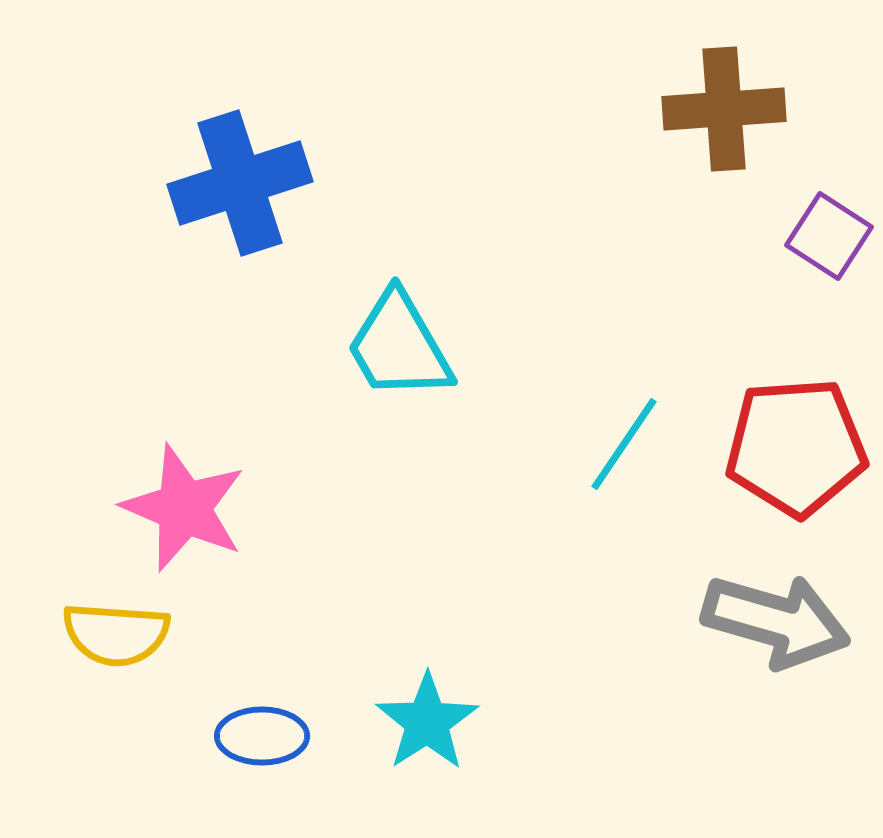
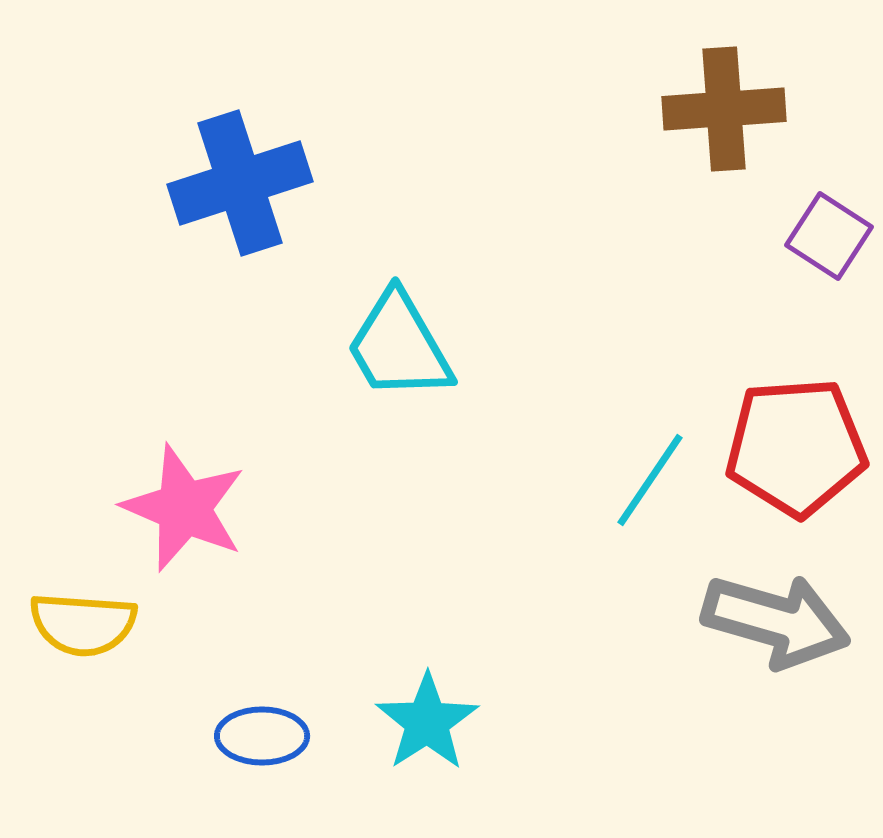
cyan line: moved 26 px right, 36 px down
yellow semicircle: moved 33 px left, 10 px up
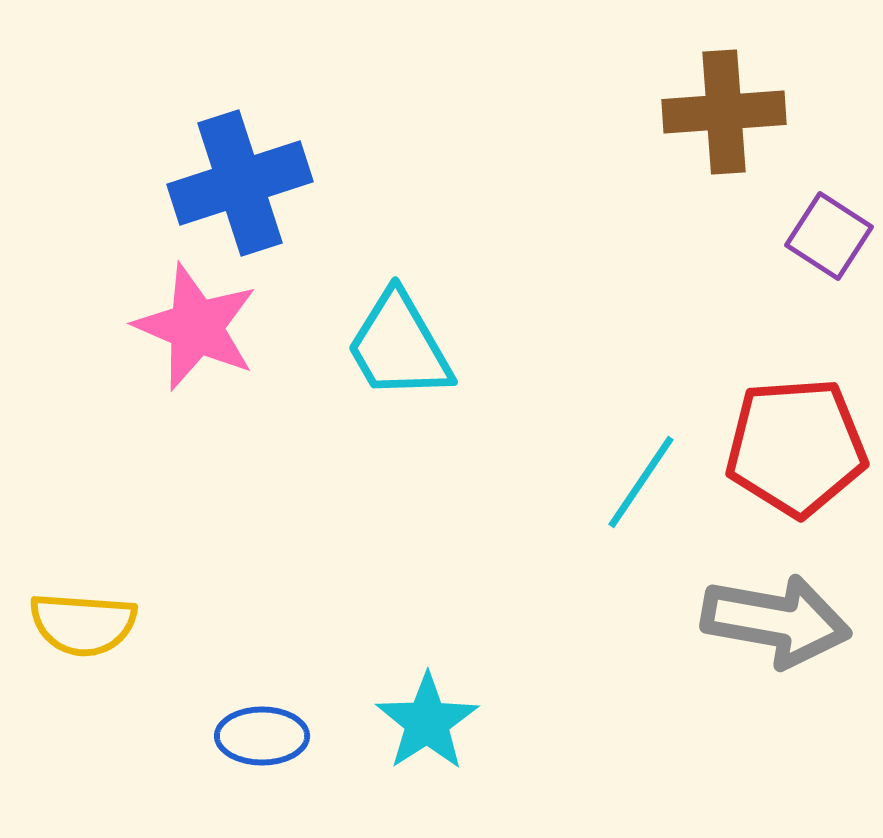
brown cross: moved 3 px down
cyan line: moved 9 px left, 2 px down
pink star: moved 12 px right, 181 px up
gray arrow: rotated 6 degrees counterclockwise
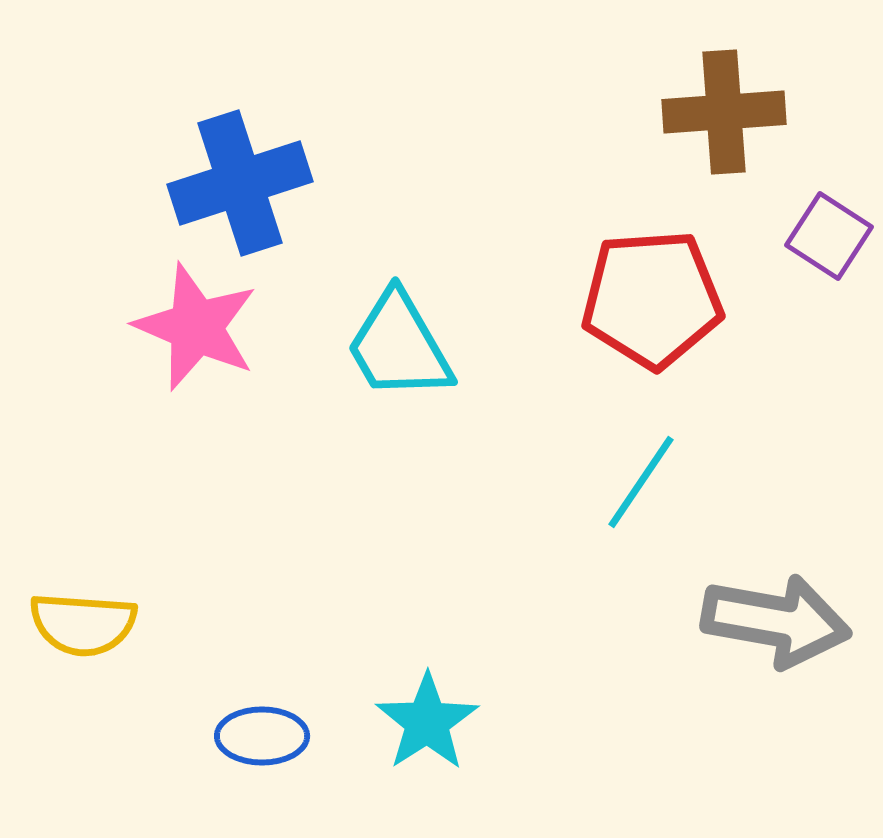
red pentagon: moved 144 px left, 148 px up
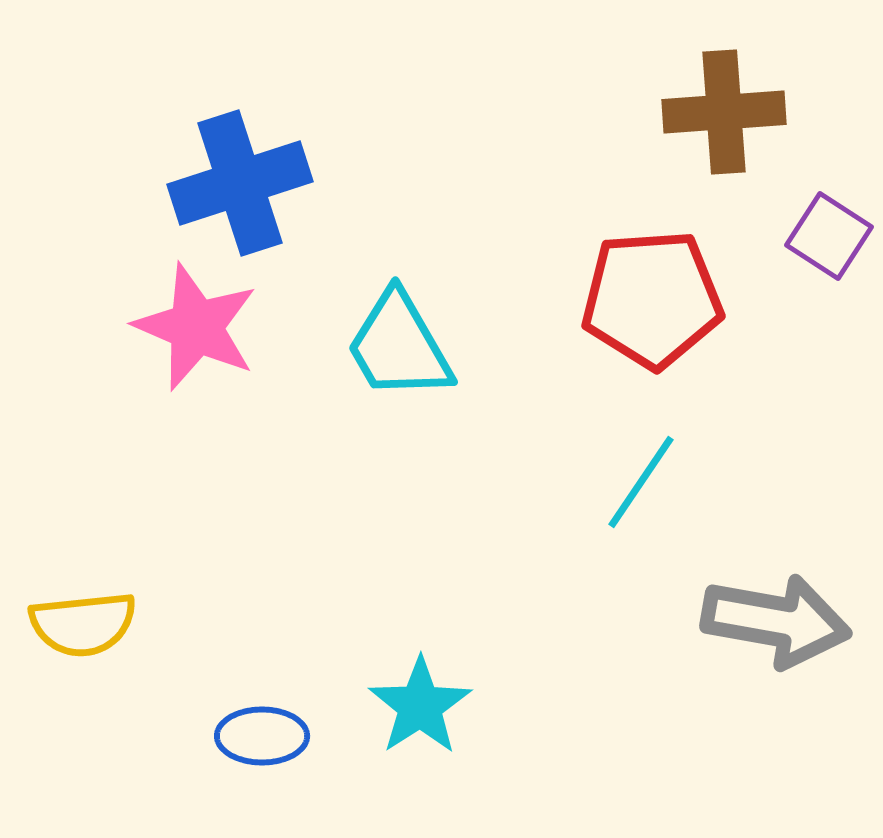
yellow semicircle: rotated 10 degrees counterclockwise
cyan star: moved 7 px left, 16 px up
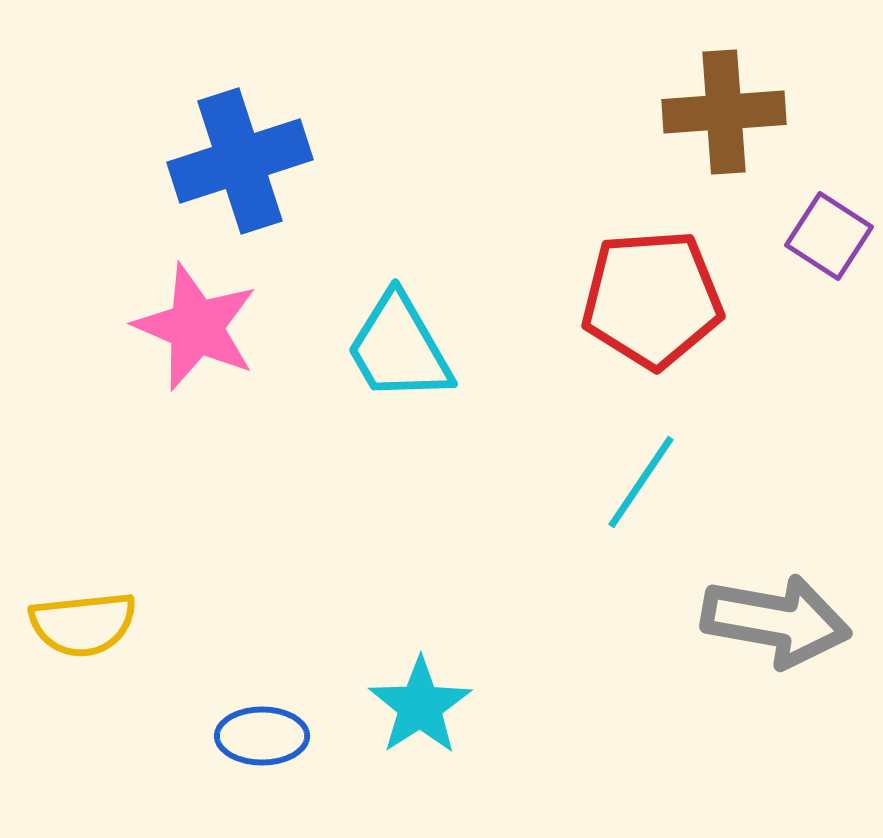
blue cross: moved 22 px up
cyan trapezoid: moved 2 px down
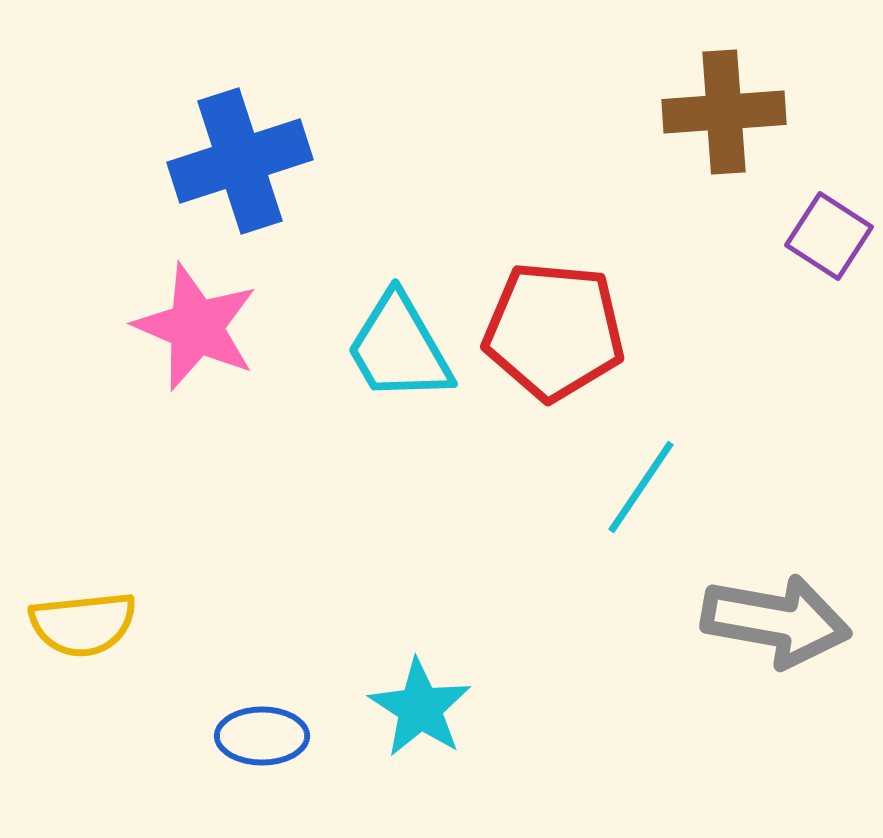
red pentagon: moved 98 px left, 32 px down; rotated 9 degrees clockwise
cyan line: moved 5 px down
cyan star: moved 2 px down; rotated 6 degrees counterclockwise
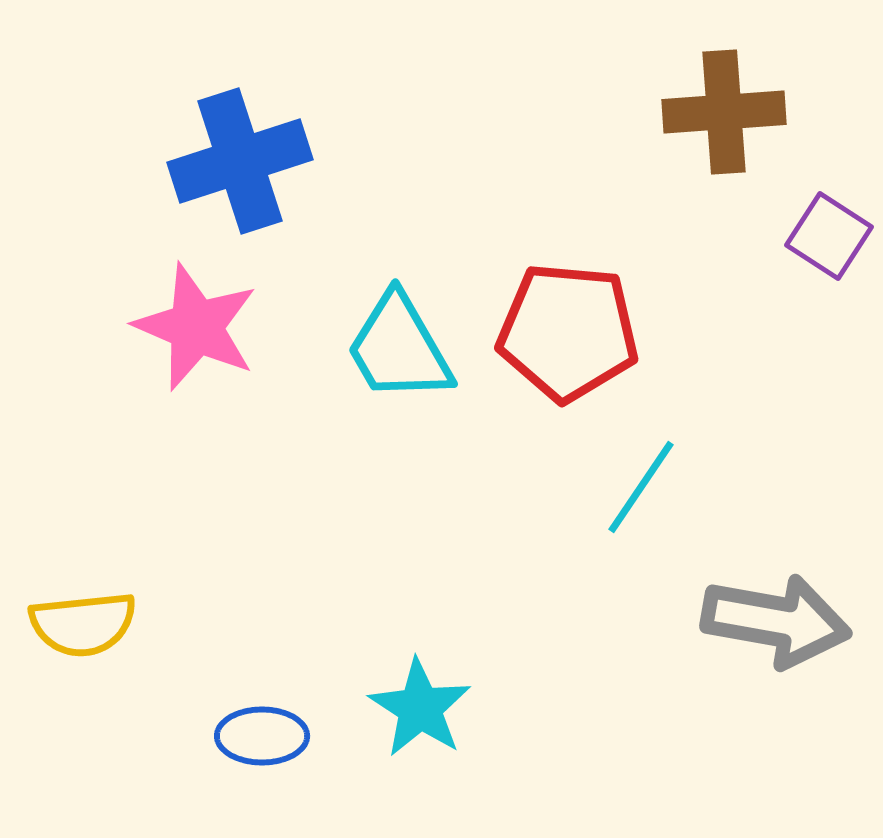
red pentagon: moved 14 px right, 1 px down
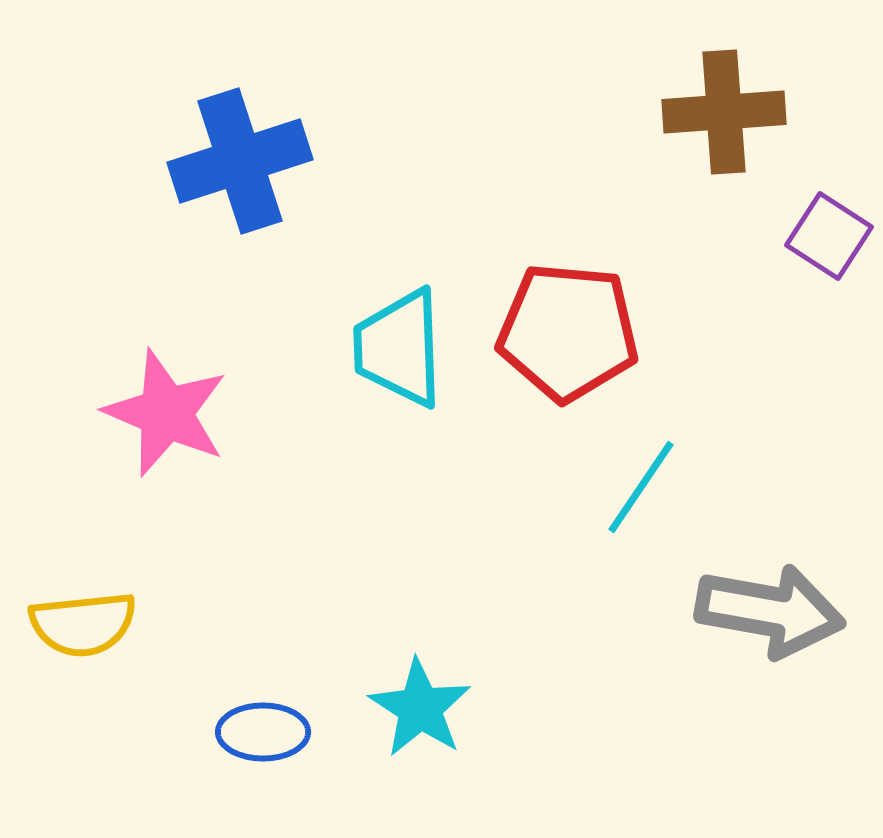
pink star: moved 30 px left, 86 px down
cyan trapezoid: rotated 28 degrees clockwise
gray arrow: moved 6 px left, 10 px up
blue ellipse: moved 1 px right, 4 px up
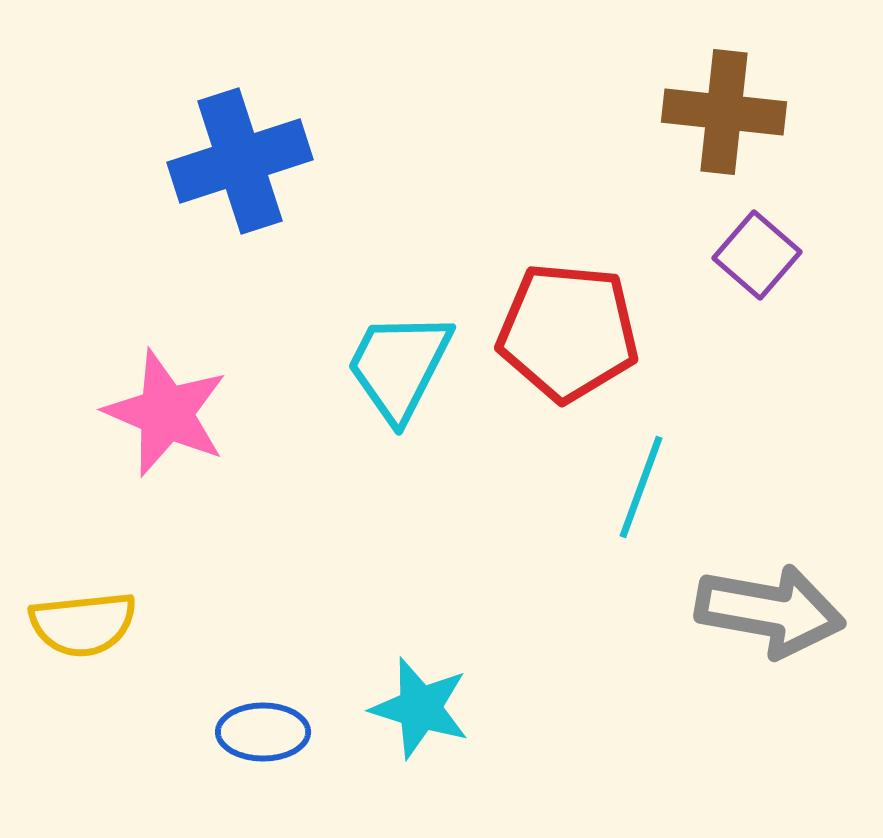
brown cross: rotated 10 degrees clockwise
purple square: moved 72 px left, 19 px down; rotated 8 degrees clockwise
cyan trapezoid: moved 18 px down; rotated 29 degrees clockwise
cyan line: rotated 14 degrees counterclockwise
cyan star: rotated 16 degrees counterclockwise
